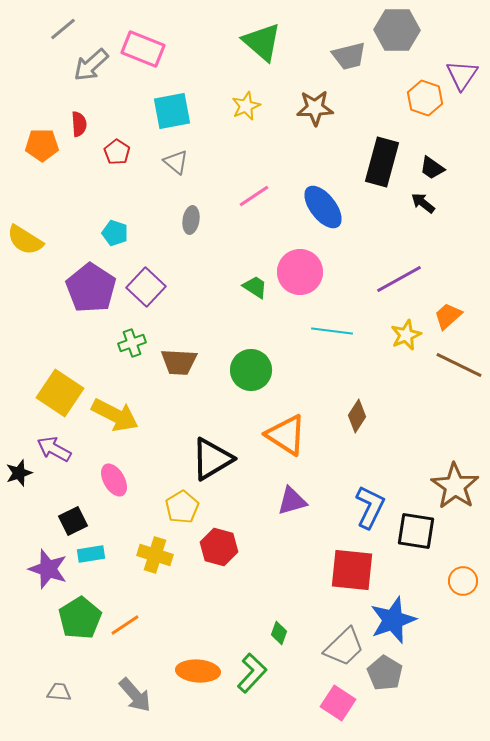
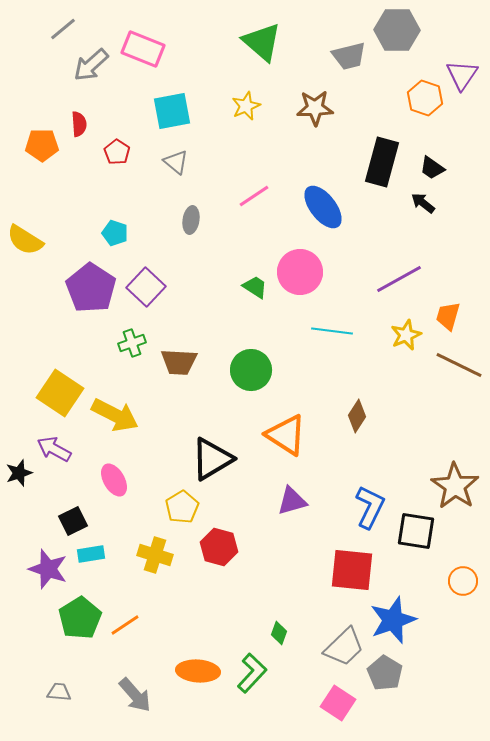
orange trapezoid at (448, 316): rotated 32 degrees counterclockwise
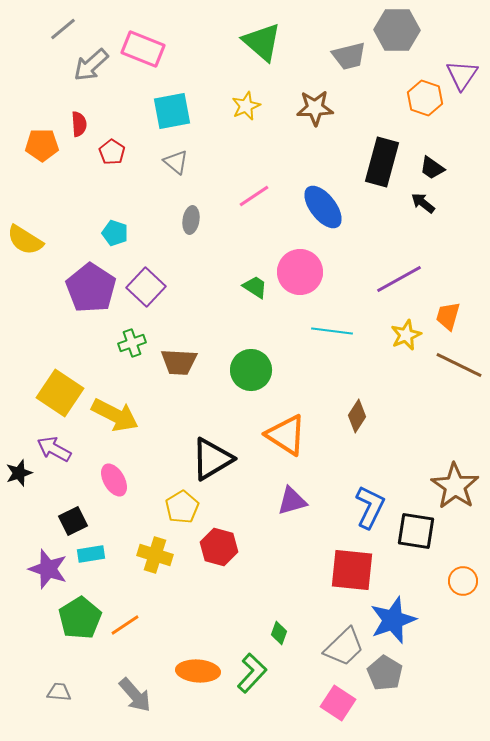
red pentagon at (117, 152): moved 5 px left
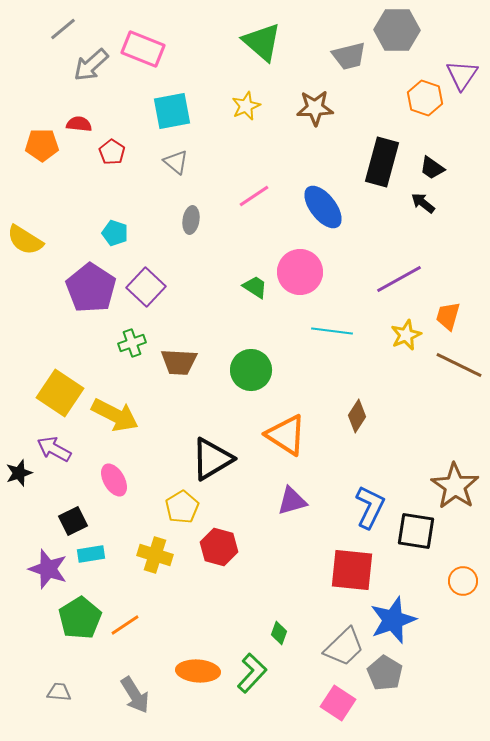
red semicircle at (79, 124): rotated 80 degrees counterclockwise
gray arrow at (135, 695): rotated 9 degrees clockwise
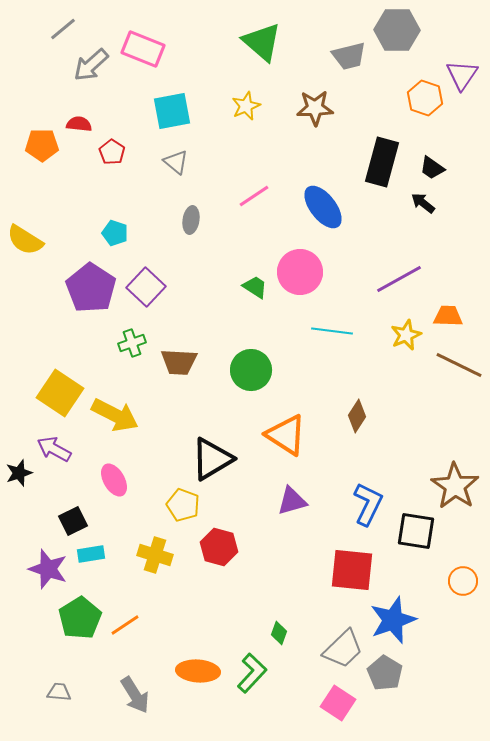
orange trapezoid at (448, 316): rotated 76 degrees clockwise
yellow pentagon at (182, 507): moved 1 px right, 2 px up; rotated 20 degrees counterclockwise
blue L-shape at (370, 507): moved 2 px left, 3 px up
gray trapezoid at (344, 647): moved 1 px left, 2 px down
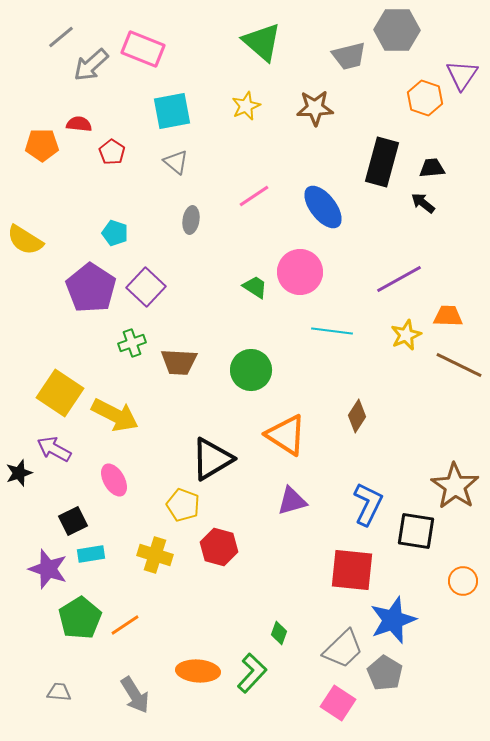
gray line at (63, 29): moved 2 px left, 8 px down
black trapezoid at (432, 168): rotated 140 degrees clockwise
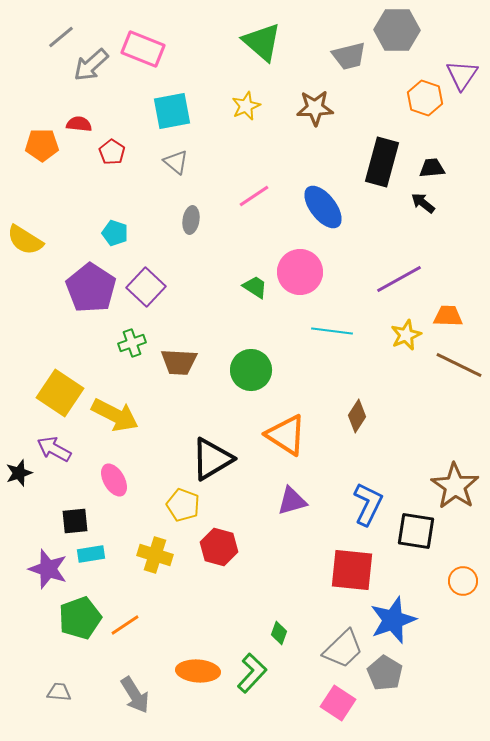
black square at (73, 521): moved 2 px right; rotated 20 degrees clockwise
green pentagon at (80, 618): rotated 12 degrees clockwise
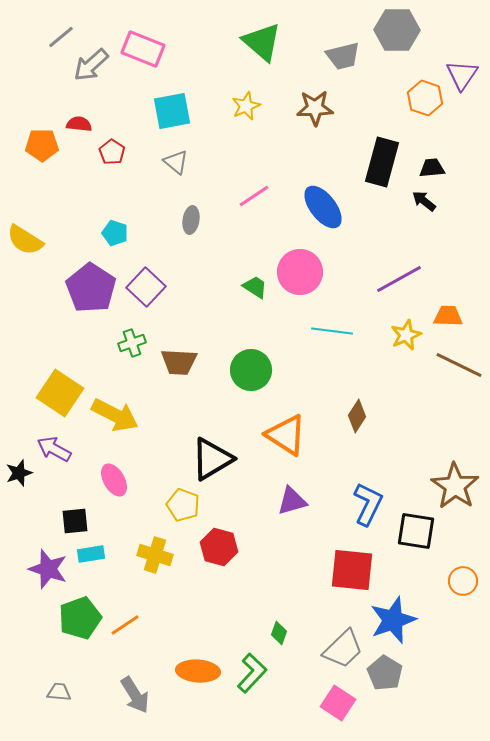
gray trapezoid at (349, 56): moved 6 px left
black arrow at (423, 203): moved 1 px right, 2 px up
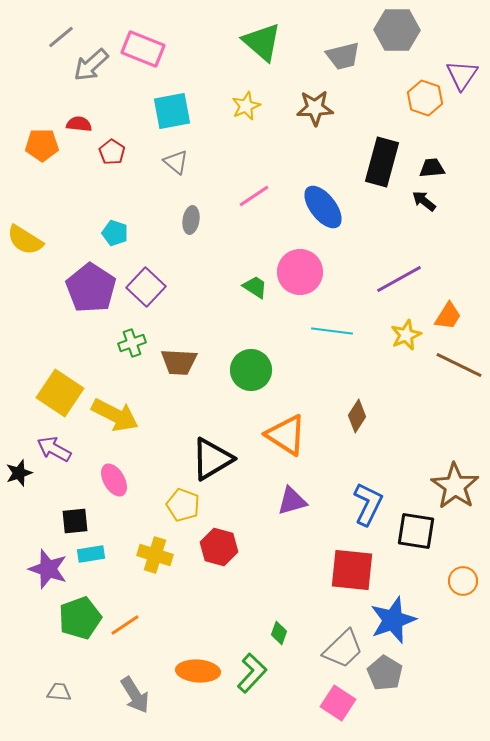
orange trapezoid at (448, 316): rotated 120 degrees clockwise
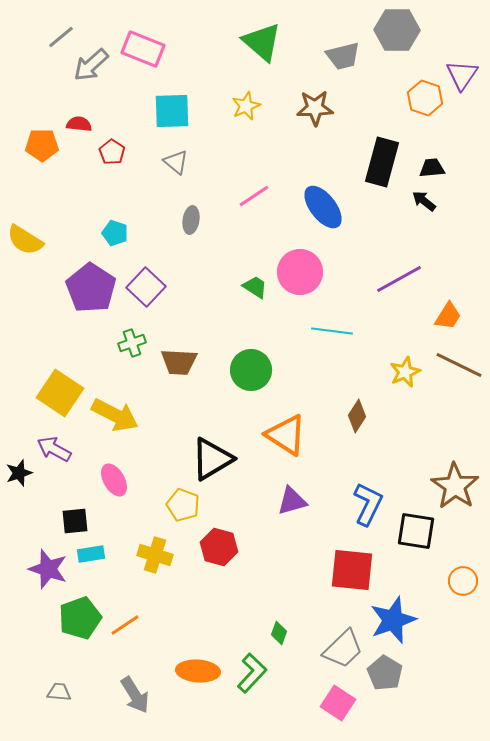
cyan square at (172, 111): rotated 9 degrees clockwise
yellow star at (406, 335): moved 1 px left, 37 px down
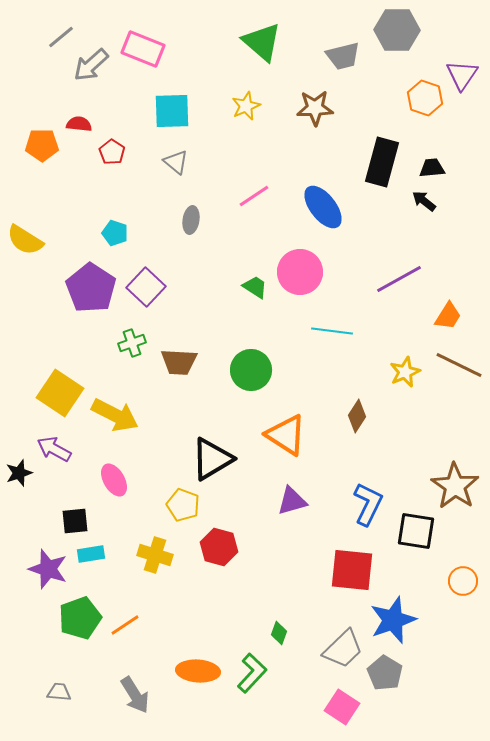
pink square at (338, 703): moved 4 px right, 4 px down
